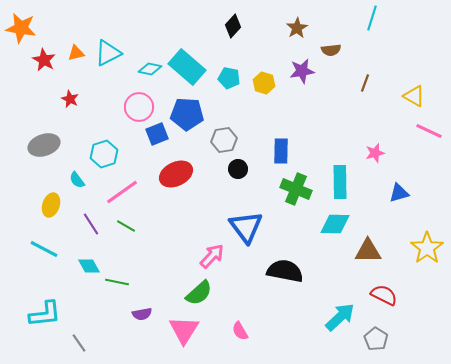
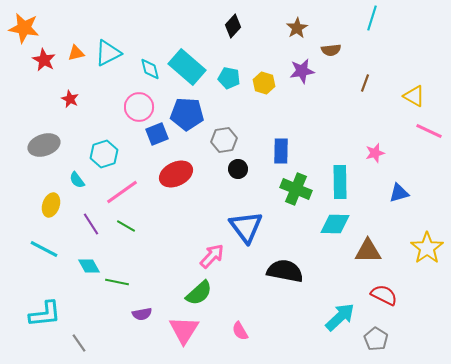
orange star at (21, 28): moved 3 px right
cyan diamond at (150, 69): rotated 65 degrees clockwise
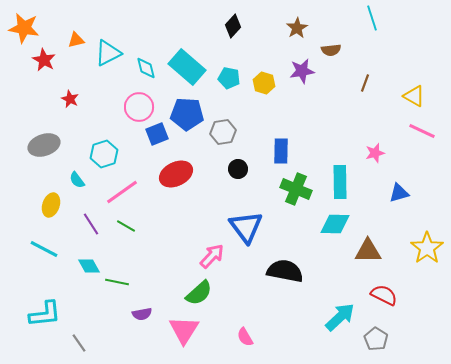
cyan line at (372, 18): rotated 35 degrees counterclockwise
orange triangle at (76, 53): moved 13 px up
cyan diamond at (150, 69): moved 4 px left, 1 px up
pink line at (429, 131): moved 7 px left
gray hexagon at (224, 140): moved 1 px left, 8 px up
pink semicircle at (240, 331): moved 5 px right, 6 px down
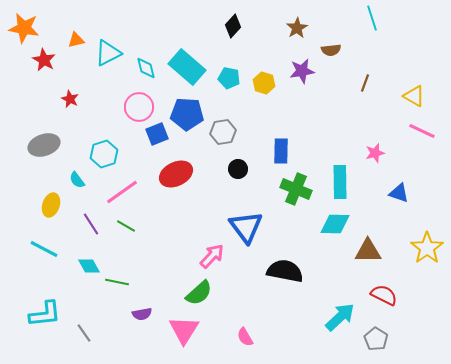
blue triangle at (399, 193): rotated 35 degrees clockwise
gray line at (79, 343): moved 5 px right, 10 px up
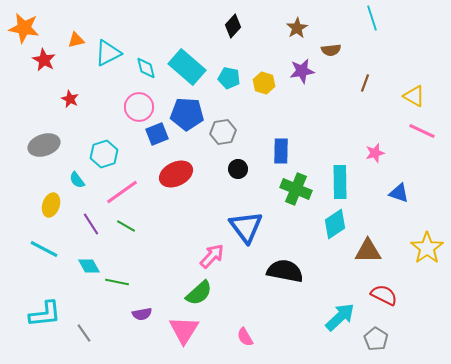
cyan diamond at (335, 224): rotated 36 degrees counterclockwise
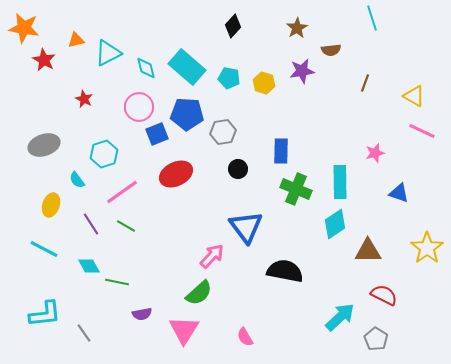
red star at (70, 99): moved 14 px right
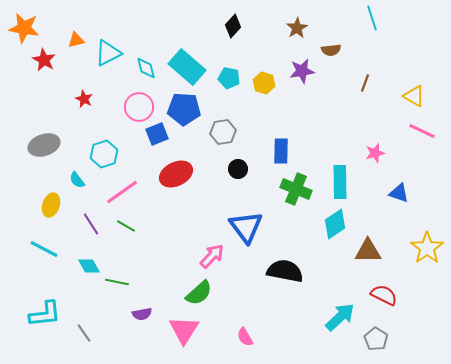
blue pentagon at (187, 114): moved 3 px left, 5 px up
